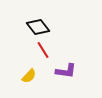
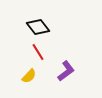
red line: moved 5 px left, 2 px down
purple L-shape: rotated 45 degrees counterclockwise
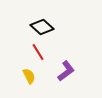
black diamond: moved 4 px right; rotated 10 degrees counterclockwise
yellow semicircle: rotated 70 degrees counterclockwise
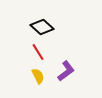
yellow semicircle: moved 9 px right
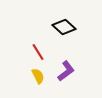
black diamond: moved 22 px right
